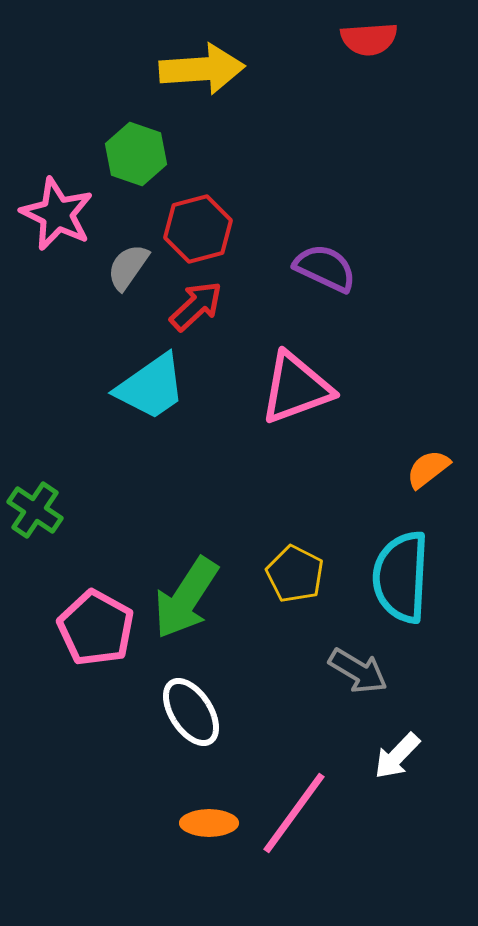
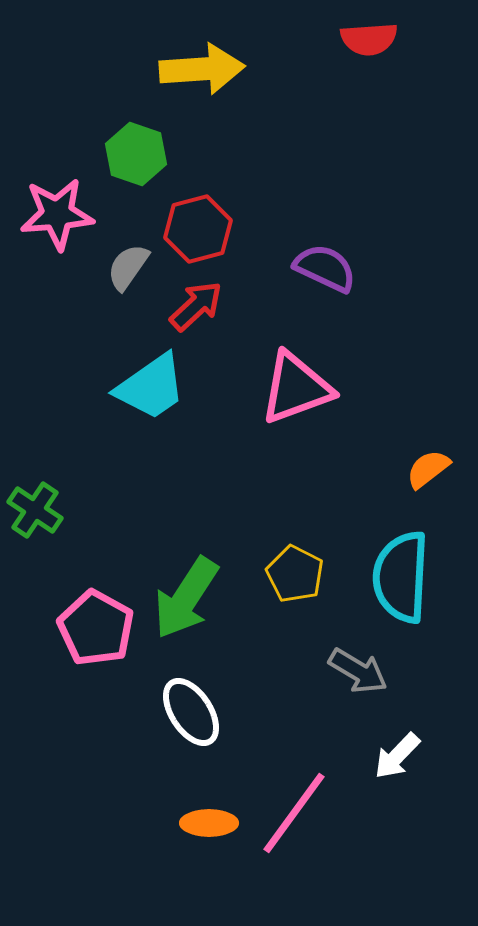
pink star: rotated 30 degrees counterclockwise
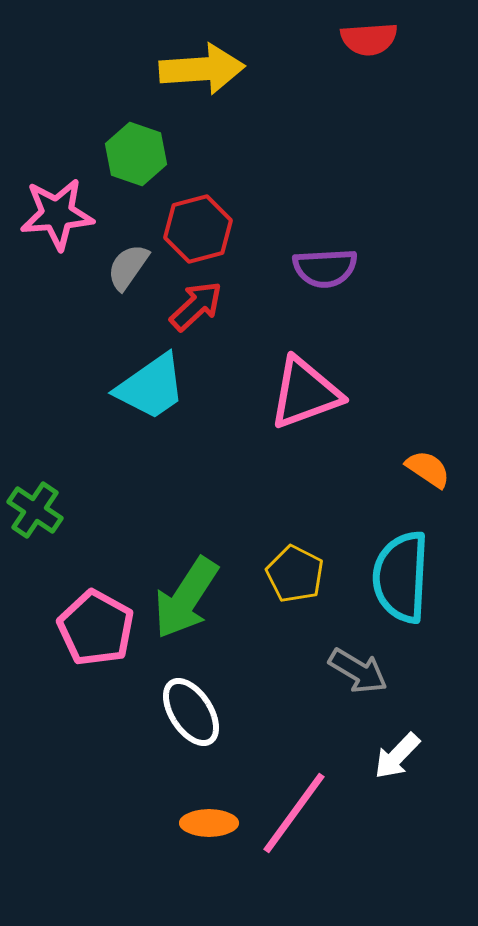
purple semicircle: rotated 152 degrees clockwise
pink triangle: moved 9 px right, 5 px down
orange semicircle: rotated 72 degrees clockwise
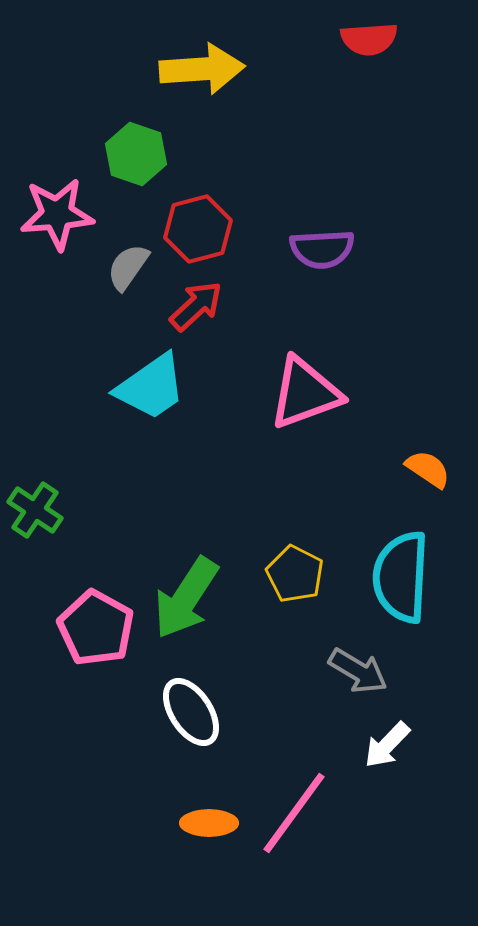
purple semicircle: moved 3 px left, 19 px up
white arrow: moved 10 px left, 11 px up
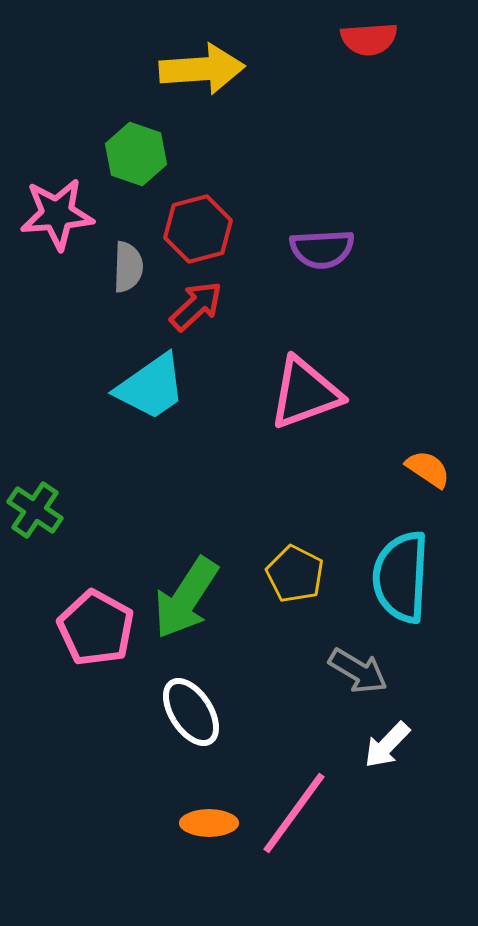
gray semicircle: rotated 147 degrees clockwise
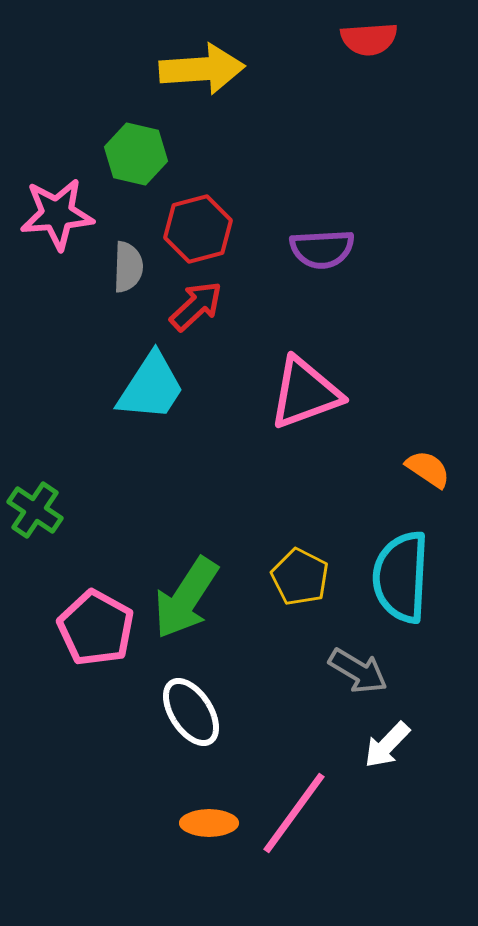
green hexagon: rotated 6 degrees counterclockwise
cyan trapezoid: rotated 22 degrees counterclockwise
yellow pentagon: moved 5 px right, 3 px down
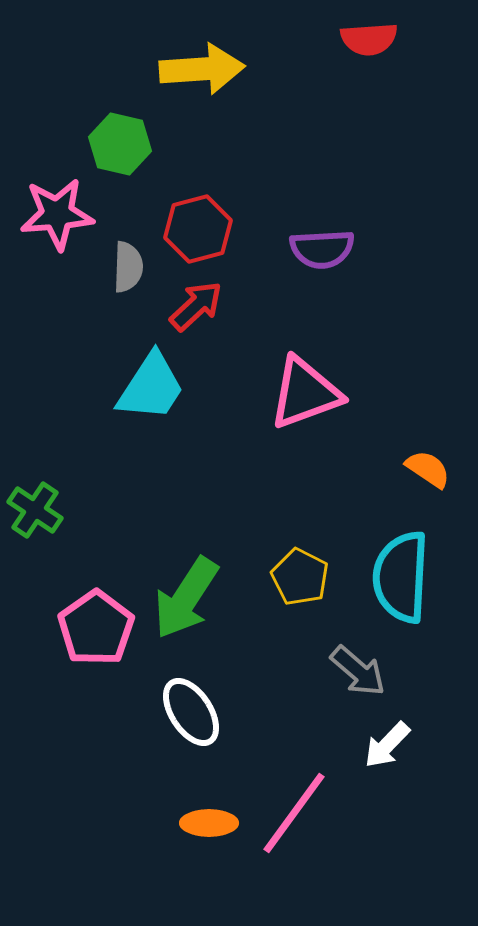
green hexagon: moved 16 px left, 10 px up
pink pentagon: rotated 8 degrees clockwise
gray arrow: rotated 10 degrees clockwise
